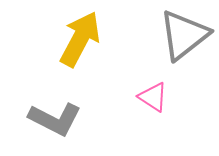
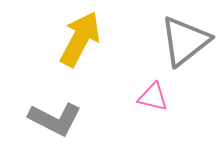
gray triangle: moved 1 px right, 6 px down
pink triangle: rotated 20 degrees counterclockwise
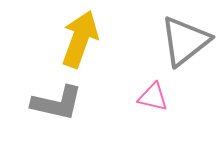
yellow arrow: rotated 8 degrees counterclockwise
gray L-shape: moved 2 px right, 16 px up; rotated 14 degrees counterclockwise
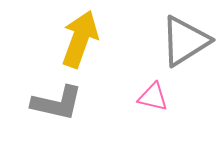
gray triangle: rotated 6 degrees clockwise
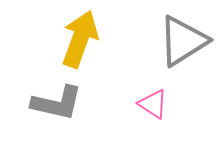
gray triangle: moved 2 px left
pink triangle: moved 7 px down; rotated 20 degrees clockwise
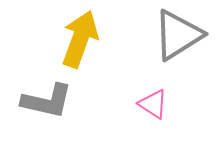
gray triangle: moved 5 px left, 6 px up
gray L-shape: moved 10 px left, 2 px up
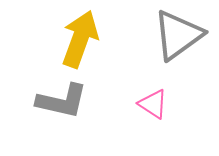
gray triangle: rotated 4 degrees counterclockwise
gray L-shape: moved 15 px right
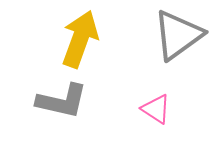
pink triangle: moved 3 px right, 5 px down
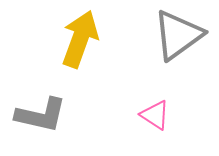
gray L-shape: moved 21 px left, 14 px down
pink triangle: moved 1 px left, 6 px down
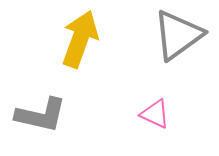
pink triangle: moved 1 px up; rotated 8 degrees counterclockwise
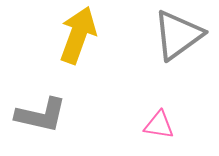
yellow arrow: moved 2 px left, 4 px up
pink triangle: moved 4 px right, 11 px down; rotated 16 degrees counterclockwise
